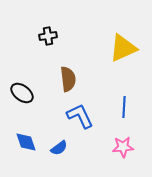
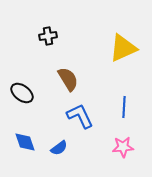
brown semicircle: rotated 25 degrees counterclockwise
blue diamond: moved 1 px left
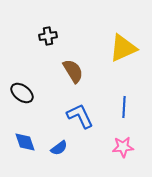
brown semicircle: moved 5 px right, 8 px up
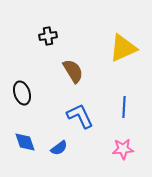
black ellipse: rotated 35 degrees clockwise
pink star: moved 2 px down
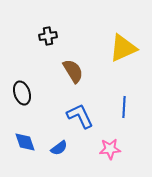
pink star: moved 13 px left
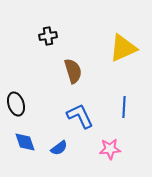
brown semicircle: rotated 15 degrees clockwise
black ellipse: moved 6 px left, 11 px down
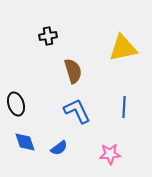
yellow triangle: rotated 12 degrees clockwise
blue L-shape: moved 3 px left, 5 px up
pink star: moved 5 px down
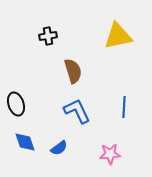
yellow triangle: moved 5 px left, 12 px up
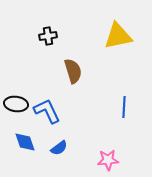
black ellipse: rotated 65 degrees counterclockwise
blue L-shape: moved 30 px left
pink star: moved 2 px left, 6 px down
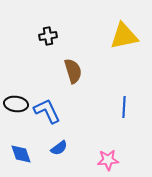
yellow triangle: moved 6 px right
blue diamond: moved 4 px left, 12 px down
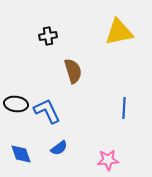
yellow triangle: moved 5 px left, 4 px up
blue line: moved 1 px down
